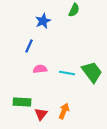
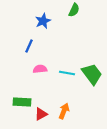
green trapezoid: moved 2 px down
red triangle: rotated 24 degrees clockwise
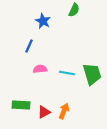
blue star: rotated 21 degrees counterclockwise
green trapezoid: rotated 20 degrees clockwise
green rectangle: moved 1 px left, 3 px down
red triangle: moved 3 px right, 2 px up
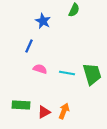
pink semicircle: rotated 24 degrees clockwise
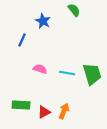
green semicircle: rotated 64 degrees counterclockwise
blue line: moved 7 px left, 6 px up
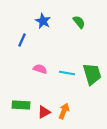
green semicircle: moved 5 px right, 12 px down
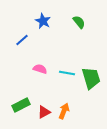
blue line: rotated 24 degrees clockwise
green trapezoid: moved 1 px left, 4 px down
green rectangle: rotated 30 degrees counterclockwise
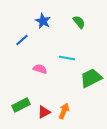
cyan line: moved 15 px up
green trapezoid: rotated 100 degrees counterclockwise
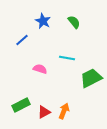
green semicircle: moved 5 px left
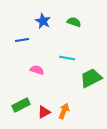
green semicircle: rotated 32 degrees counterclockwise
blue line: rotated 32 degrees clockwise
pink semicircle: moved 3 px left, 1 px down
